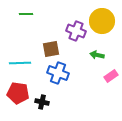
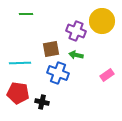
green arrow: moved 21 px left
pink rectangle: moved 4 px left, 1 px up
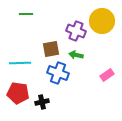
black cross: rotated 24 degrees counterclockwise
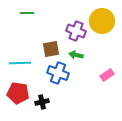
green line: moved 1 px right, 1 px up
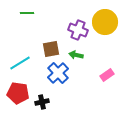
yellow circle: moved 3 px right, 1 px down
purple cross: moved 2 px right, 1 px up
cyan line: rotated 30 degrees counterclockwise
blue cross: rotated 25 degrees clockwise
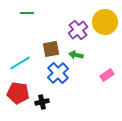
purple cross: rotated 30 degrees clockwise
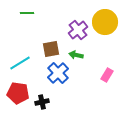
pink rectangle: rotated 24 degrees counterclockwise
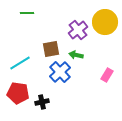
blue cross: moved 2 px right, 1 px up
